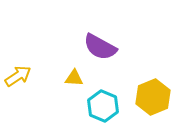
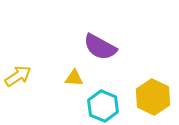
yellow hexagon: rotated 12 degrees counterclockwise
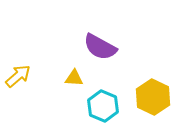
yellow arrow: rotated 8 degrees counterclockwise
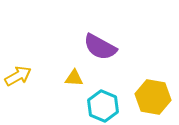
yellow arrow: rotated 12 degrees clockwise
yellow hexagon: rotated 16 degrees counterclockwise
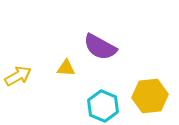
yellow triangle: moved 8 px left, 10 px up
yellow hexagon: moved 3 px left, 1 px up; rotated 16 degrees counterclockwise
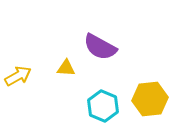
yellow hexagon: moved 3 px down
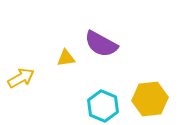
purple semicircle: moved 1 px right, 3 px up
yellow triangle: moved 10 px up; rotated 12 degrees counterclockwise
yellow arrow: moved 3 px right, 2 px down
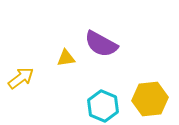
yellow arrow: rotated 8 degrees counterclockwise
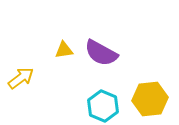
purple semicircle: moved 9 px down
yellow triangle: moved 2 px left, 8 px up
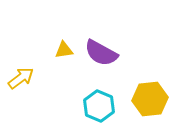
cyan hexagon: moved 4 px left
